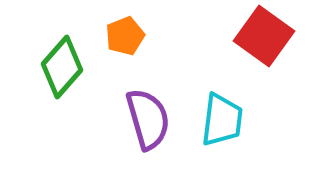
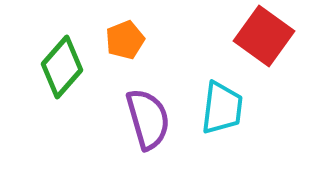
orange pentagon: moved 4 px down
cyan trapezoid: moved 12 px up
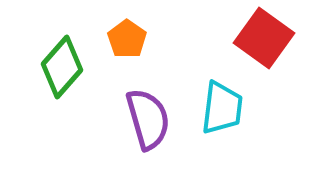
red square: moved 2 px down
orange pentagon: moved 2 px right, 1 px up; rotated 15 degrees counterclockwise
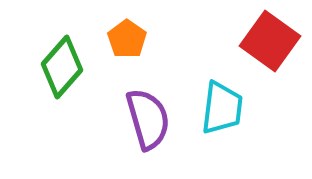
red square: moved 6 px right, 3 px down
